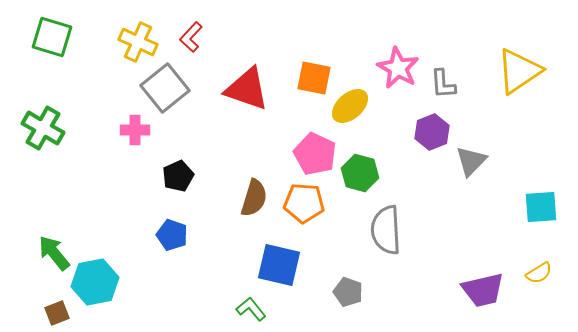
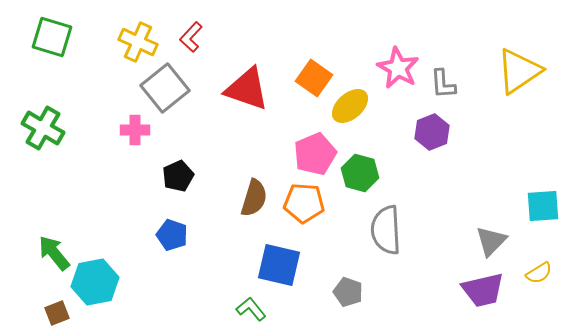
orange square: rotated 24 degrees clockwise
pink pentagon: rotated 24 degrees clockwise
gray triangle: moved 20 px right, 80 px down
cyan square: moved 2 px right, 1 px up
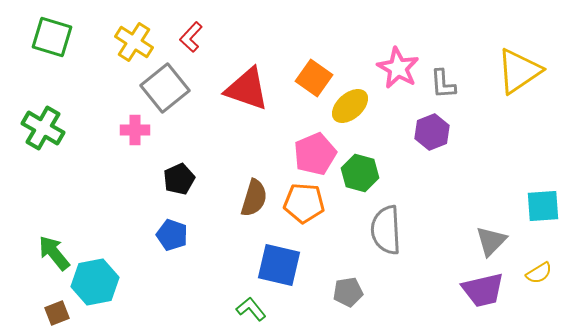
yellow cross: moved 4 px left; rotated 9 degrees clockwise
black pentagon: moved 1 px right, 3 px down
gray pentagon: rotated 28 degrees counterclockwise
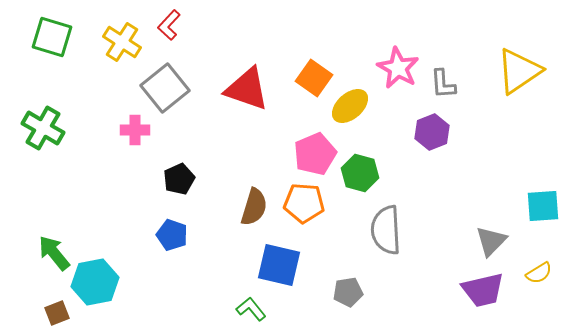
red L-shape: moved 22 px left, 12 px up
yellow cross: moved 12 px left
brown semicircle: moved 9 px down
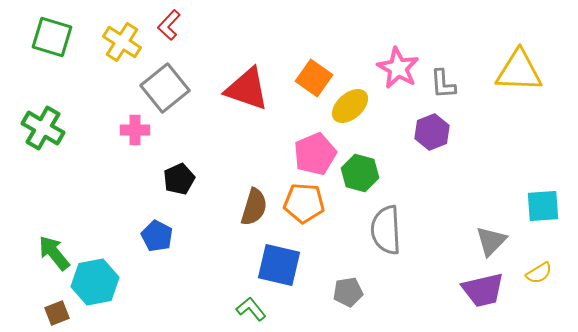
yellow triangle: rotated 36 degrees clockwise
blue pentagon: moved 15 px left, 1 px down; rotated 8 degrees clockwise
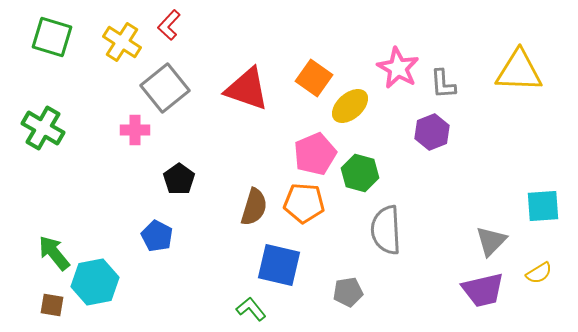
black pentagon: rotated 12 degrees counterclockwise
brown square: moved 5 px left, 8 px up; rotated 30 degrees clockwise
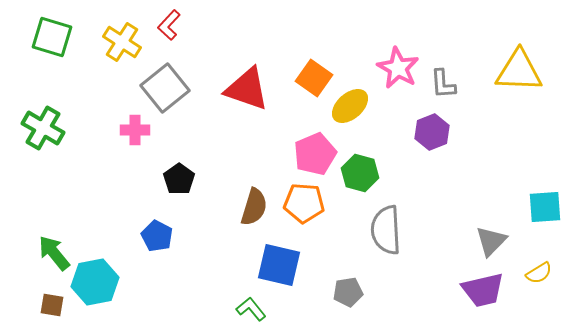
cyan square: moved 2 px right, 1 px down
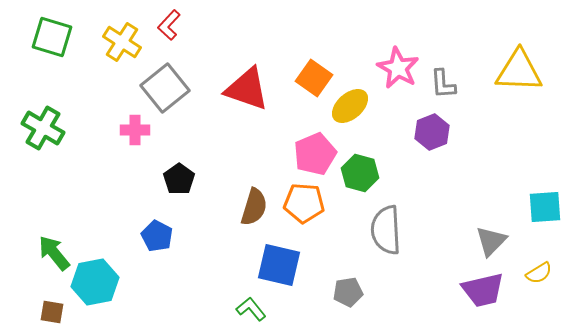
brown square: moved 7 px down
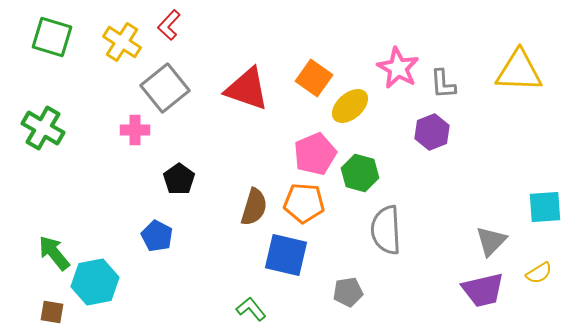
blue square: moved 7 px right, 10 px up
